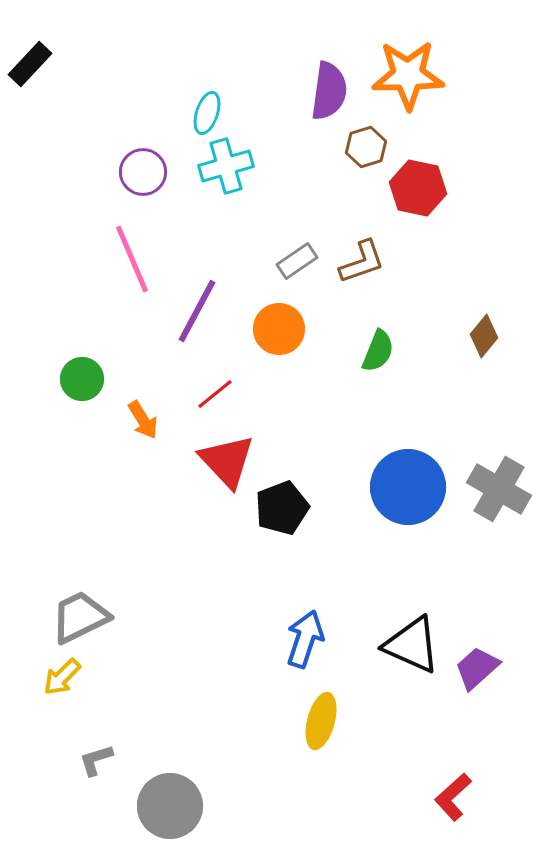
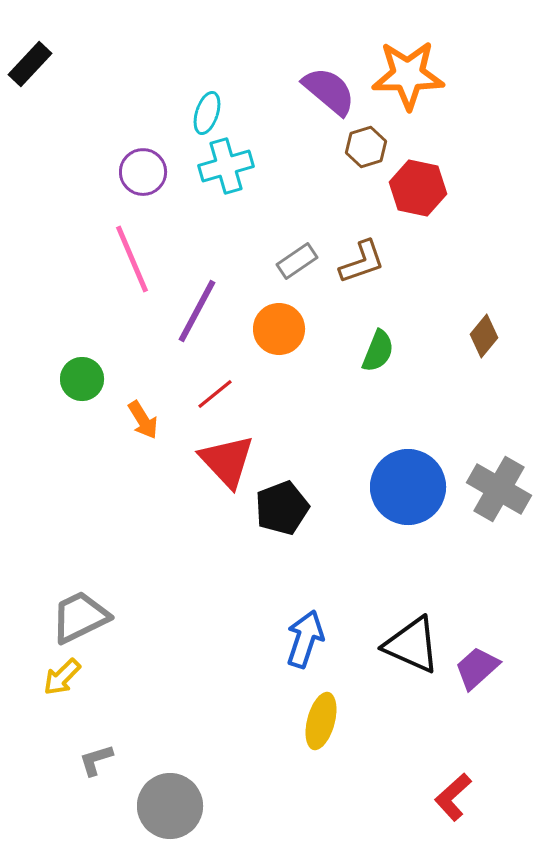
purple semicircle: rotated 58 degrees counterclockwise
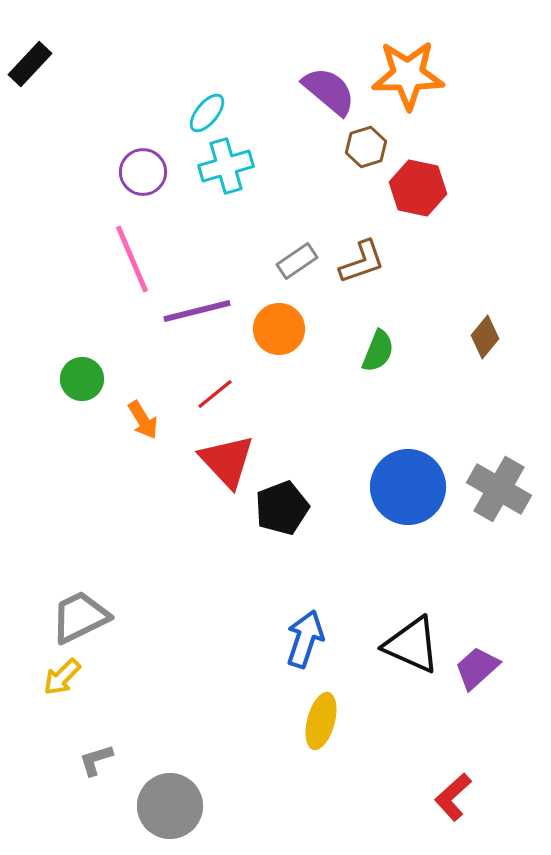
cyan ellipse: rotated 21 degrees clockwise
purple line: rotated 48 degrees clockwise
brown diamond: moved 1 px right, 1 px down
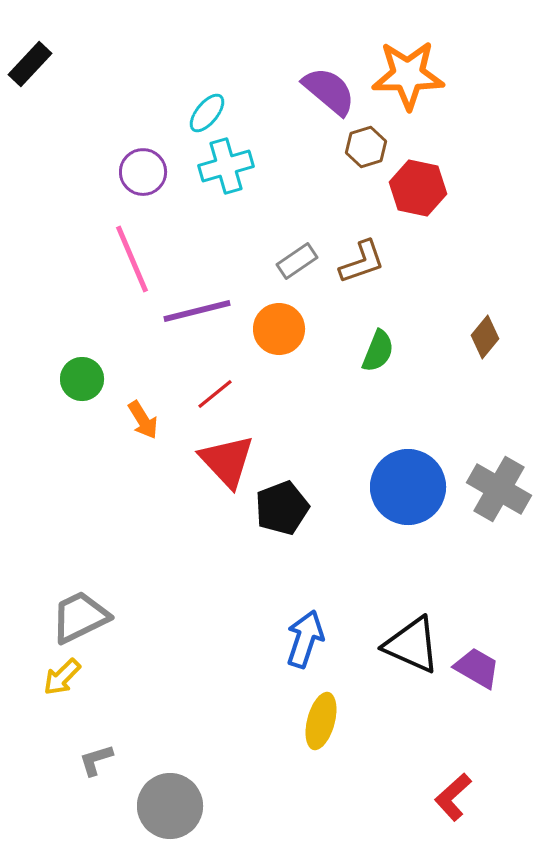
purple trapezoid: rotated 72 degrees clockwise
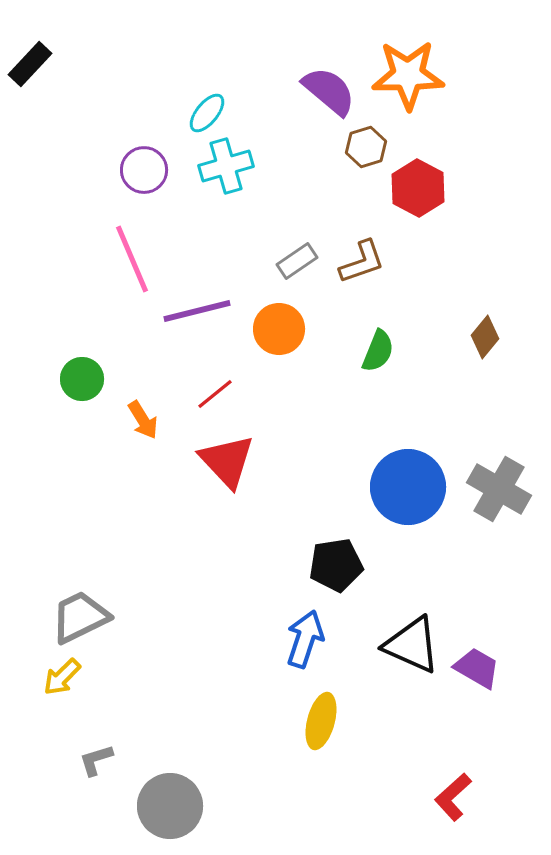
purple circle: moved 1 px right, 2 px up
red hexagon: rotated 16 degrees clockwise
black pentagon: moved 54 px right, 57 px down; rotated 12 degrees clockwise
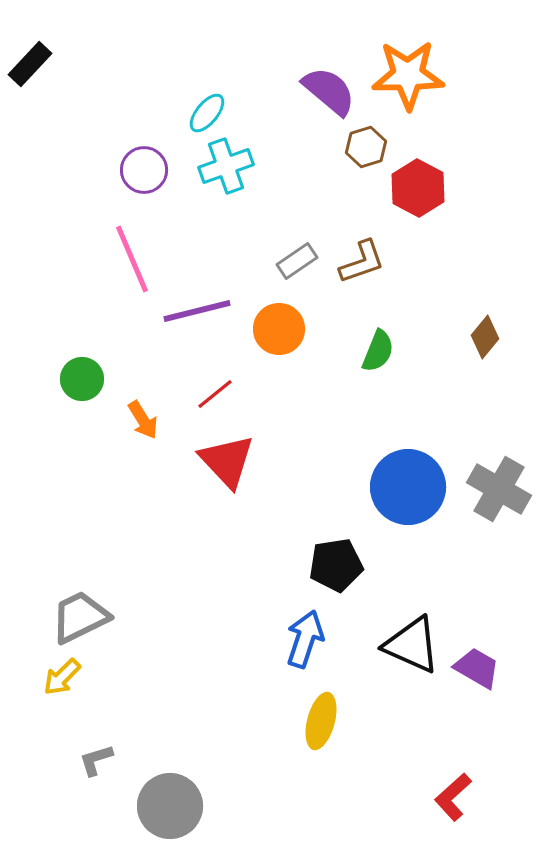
cyan cross: rotated 4 degrees counterclockwise
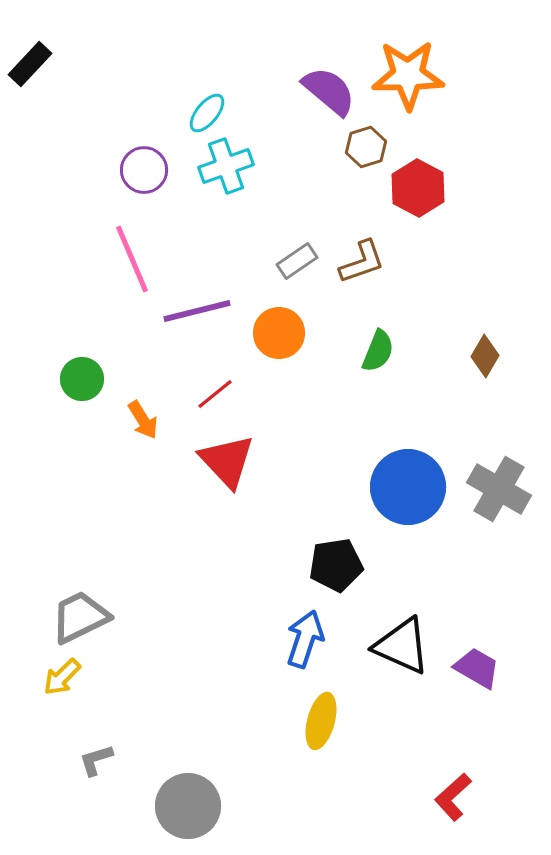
orange circle: moved 4 px down
brown diamond: moved 19 px down; rotated 9 degrees counterclockwise
black triangle: moved 10 px left, 1 px down
gray circle: moved 18 px right
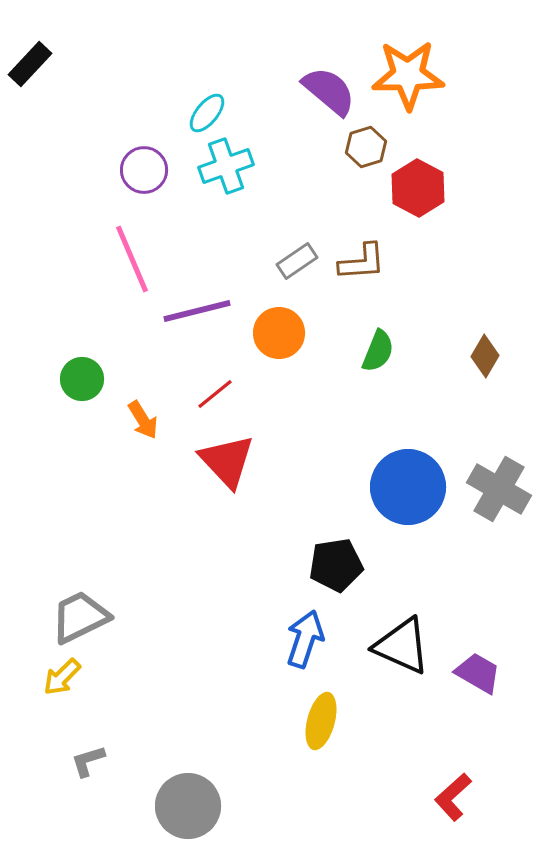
brown L-shape: rotated 15 degrees clockwise
purple trapezoid: moved 1 px right, 5 px down
gray L-shape: moved 8 px left, 1 px down
